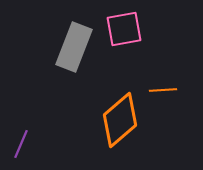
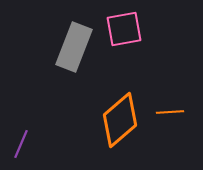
orange line: moved 7 px right, 22 px down
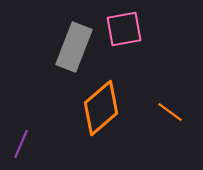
orange line: rotated 40 degrees clockwise
orange diamond: moved 19 px left, 12 px up
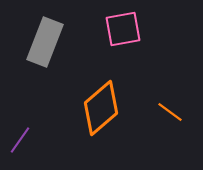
pink square: moved 1 px left
gray rectangle: moved 29 px left, 5 px up
purple line: moved 1 px left, 4 px up; rotated 12 degrees clockwise
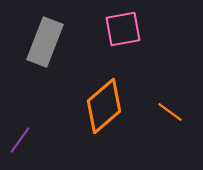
orange diamond: moved 3 px right, 2 px up
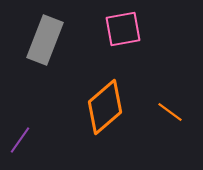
gray rectangle: moved 2 px up
orange diamond: moved 1 px right, 1 px down
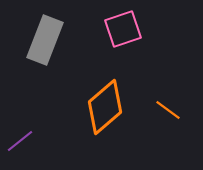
pink square: rotated 9 degrees counterclockwise
orange line: moved 2 px left, 2 px up
purple line: moved 1 px down; rotated 16 degrees clockwise
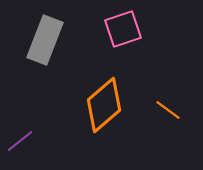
orange diamond: moved 1 px left, 2 px up
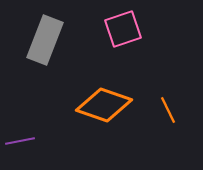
orange diamond: rotated 60 degrees clockwise
orange line: rotated 28 degrees clockwise
purple line: rotated 28 degrees clockwise
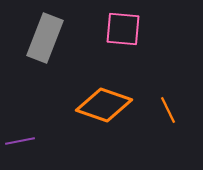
pink square: rotated 24 degrees clockwise
gray rectangle: moved 2 px up
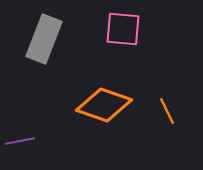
gray rectangle: moved 1 px left, 1 px down
orange line: moved 1 px left, 1 px down
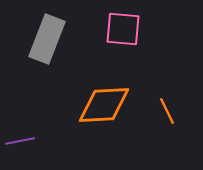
gray rectangle: moved 3 px right
orange diamond: rotated 22 degrees counterclockwise
